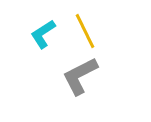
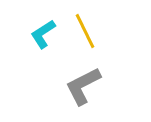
gray L-shape: moved 3 px right, 10 px down
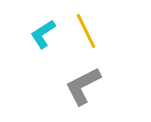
yellow line: moved 1 px right
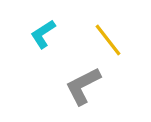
yellow line: moved 22 px right, 9 px down; rotated 12 degrees counterclockwise
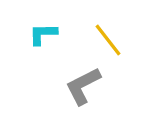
cyan L-shape: rotated 32 degrees clockwise
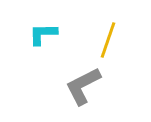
yellow line: rotated 57 degrees clockwise
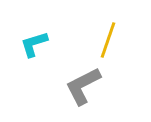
cyan L-shape: moved 9 px left, 10 px down; rotated 16 degrees counterclockwise
